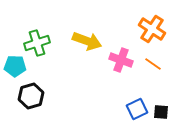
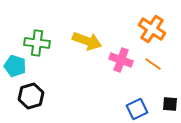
green cross: rotated 25 degrees clockwise
cyan pentagon: rotated 15 degrees clockwise
black square: moved 9 px right, 8 px up
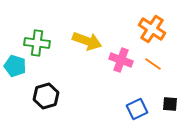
black hexagon: moved 15 px right
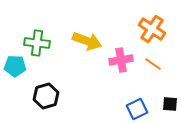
pink cross: rotated 30 degrees counterclockwise
cyan pentagon: rotated 15 degrees counterclockwise
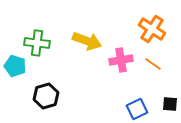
cyan pentagon: rotated 15 degrees clockwise
